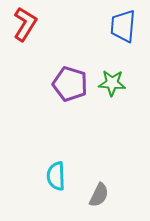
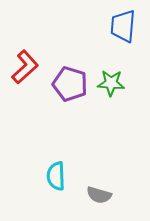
red L-shape: moved 43 px down; rotated 16 degrees clockwise
green star: moved 1 px left
gray semicircle: rotated 80 degrees clockwise
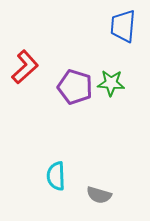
purple pentagon: moved 5 px right, 3 px down
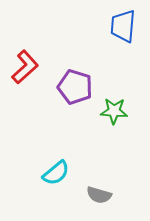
green star: moved 3 px right, 28 px down
cyan semicircle: moved 3 px up; rotated 128 degrees counterclockwise
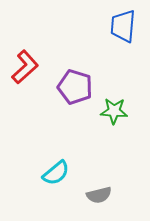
gray semicircle: rotated 30 degrees counterclockwise
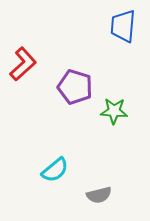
red L-shape: moved 2 px left, 3 px up
cyan semicircle: moved 1 px left, 3 px up
